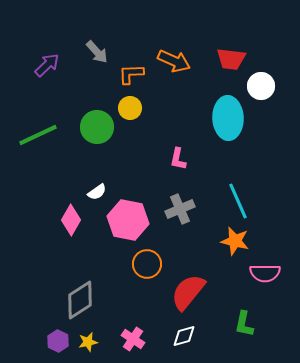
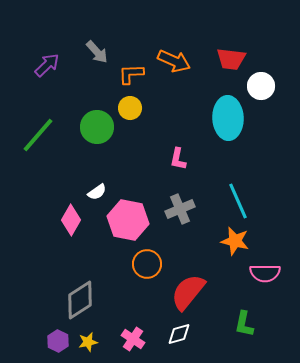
green line: rotated 24 degrees counterclockwise
white diamond: moved 5 px left, 2 px up
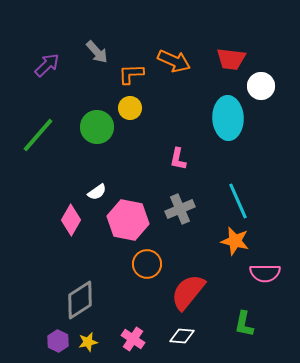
white diamond: moved 3 px right, 2 px down; rotated 20 degrees clockwise
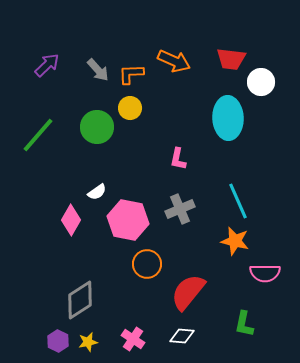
gray arrow: moved 1 px right, 18 px down
white circle: moved 4 px up
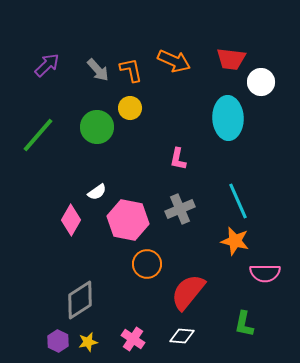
orange L-shape: moved 4 px up; rotated 80 degrees clockwise
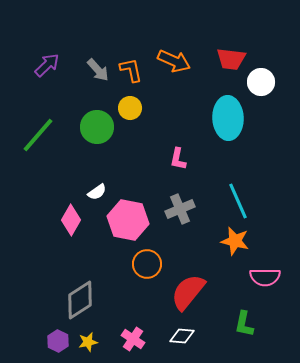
pink semicircle: moved 4 px down
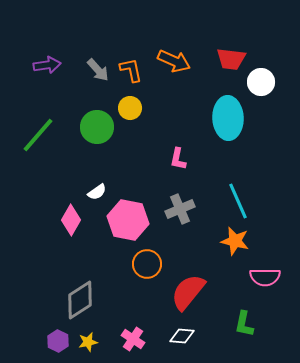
purple arrow: rotated 36 degrees clockwise
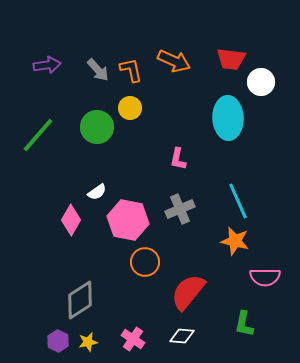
orange circle: moved 2 px left, 2 px up
